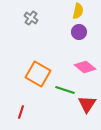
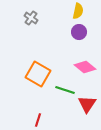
red line: moved 17 px right, 8 px down
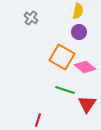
orange square: moved 24 px right, 17 px up
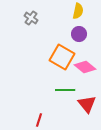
purple circle: moved 2 px down
green line: rotated 18 degrees counterclockwise
red triangle: rotated 12 degrees counterclockwise
red line: moved 1 px right
